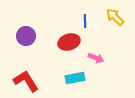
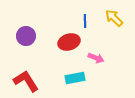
yellow arrow: moved 1 px left, 1 px down
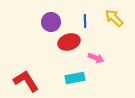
purple circle: moved 25 px right, 14 px up
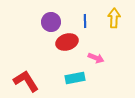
yellow arrow: rotated 48 degrees clockwise
red ellipse: moved 2 px left
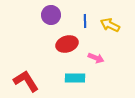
yellow arrow: moved 4 px left, 7 px down; rotated 66 degrees counterclockwise
purple circle: moved 7 px up
red ellipse: moved 2 px down
cyan rectangle: rotated 12 degrees clockwise
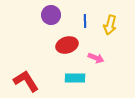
yellow arrow: rotated 102 degrees counterclockwise
red ellipse: moved 1 px down
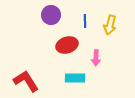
pink arrow: rotated 70 degrees clockwise
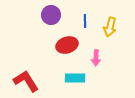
yellow arrow: moved 2 px down
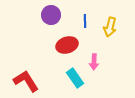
pink arrow: moved 2 px left, 4 px down
cyan rectangle: rotated 54 degrees clockwise
